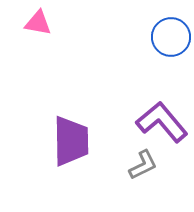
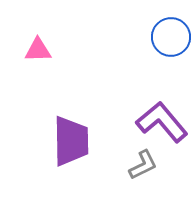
pink triangle: moved 27 px down; rotated 12 degrees counterclockwise
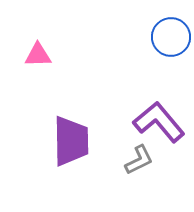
pink triangle: moved 5 px down
purple L-shape: moved 3 px left
gray L-shape: moved 4 px left, 5 px up
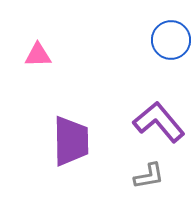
blue circle: moved 3 px down
gray L-shape: moved 10 px right, 16 px down; rotated 16 degrees clockwise
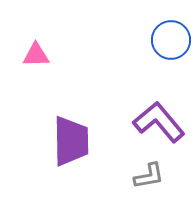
pink triangle: moved 2 px left
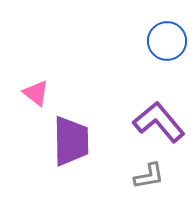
blue circle: moved 4 px left, 1 px down
pink triangle: moved 38 px down; rotated 40 degrees clockwise
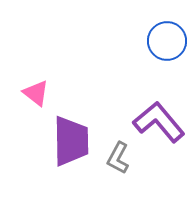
gray L-shape: moved 31 px left, 18 px up; rotated 128 degrees clockwise
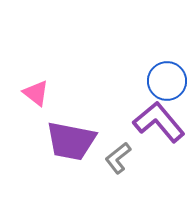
blue circle: moved 40 px down
purple trapezoid: rotated 102 degrees clockwise
gray L-shape: rotated 24 degrees clockwise
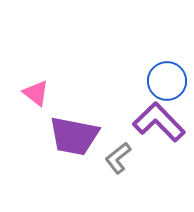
purple L-shape: rotated 4 degrees counterclockwise
purple trapezoid: moved 3 px right, 5 px up
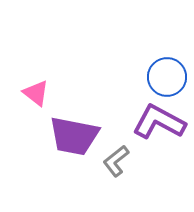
blue circle: moved 4 px up
purple L-shape: rotated 18 degrees counterclockwise
gray L-shape: moved 2 px left, 3 px down
